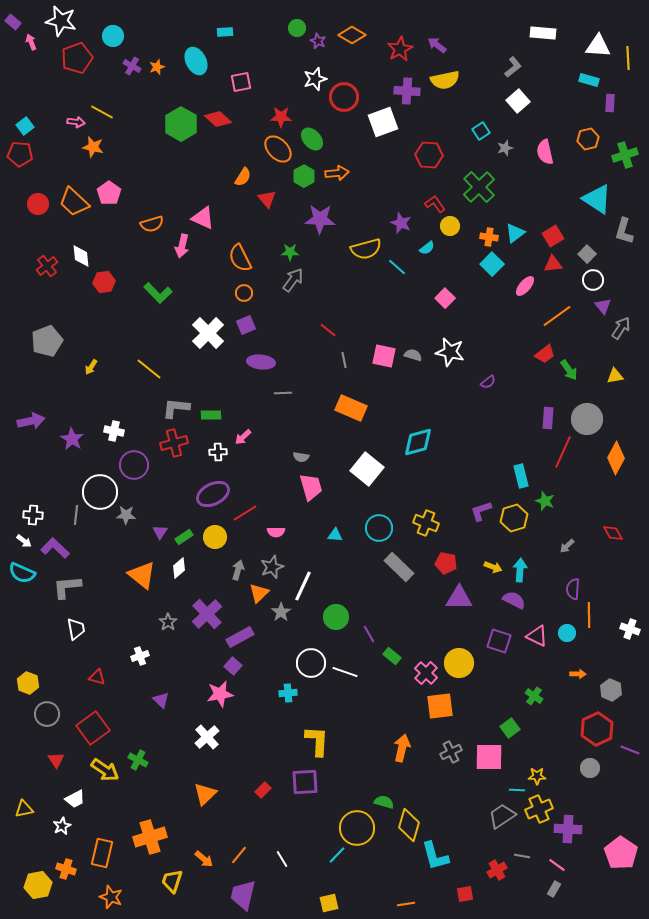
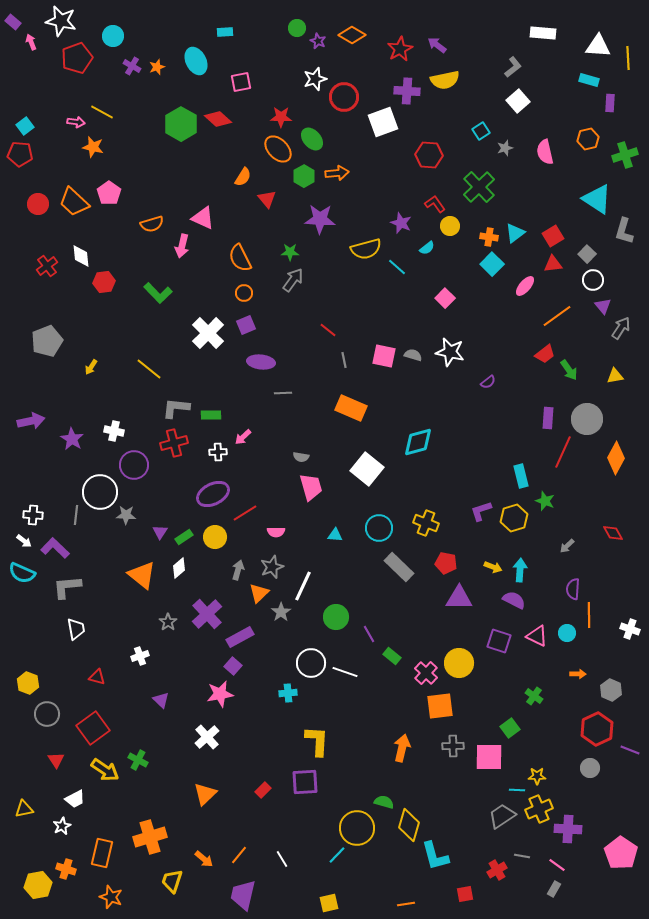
gray cross at (451, 752): moved 2 px right, 6 px up; rotated 25 degrees clockwise
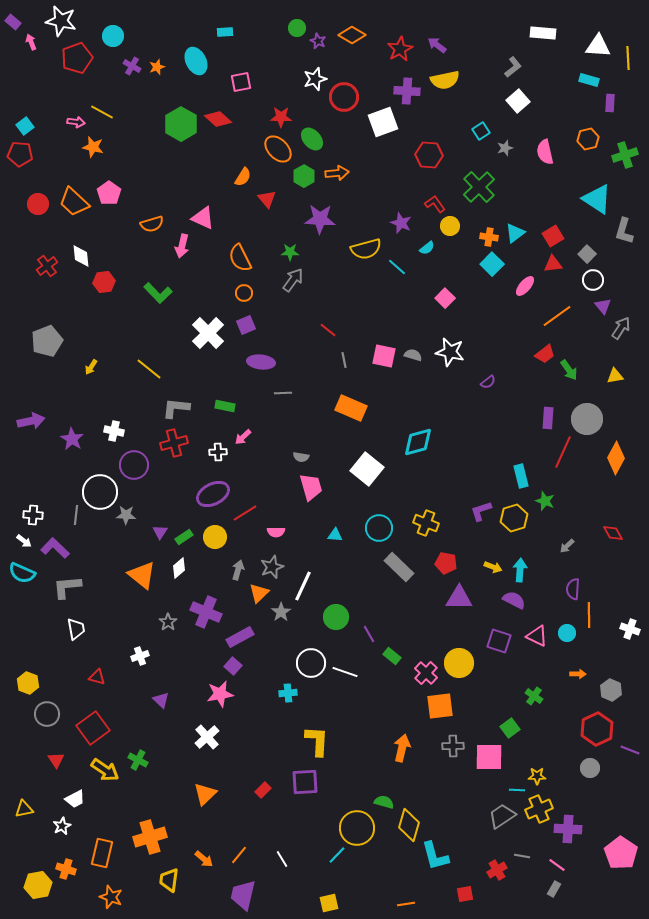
green rectangle at (211, 415): moved 14 px right, 9 px up; rotated 12 degrees clockwise
purple cross at (207, 614): moved 1 px left, 2 px up; rotated 24 degrees counterclockwise
yellow trapezoid at (172, 881): moved 3 px left, 1 px up; rotated 10 degrees counterclockwise
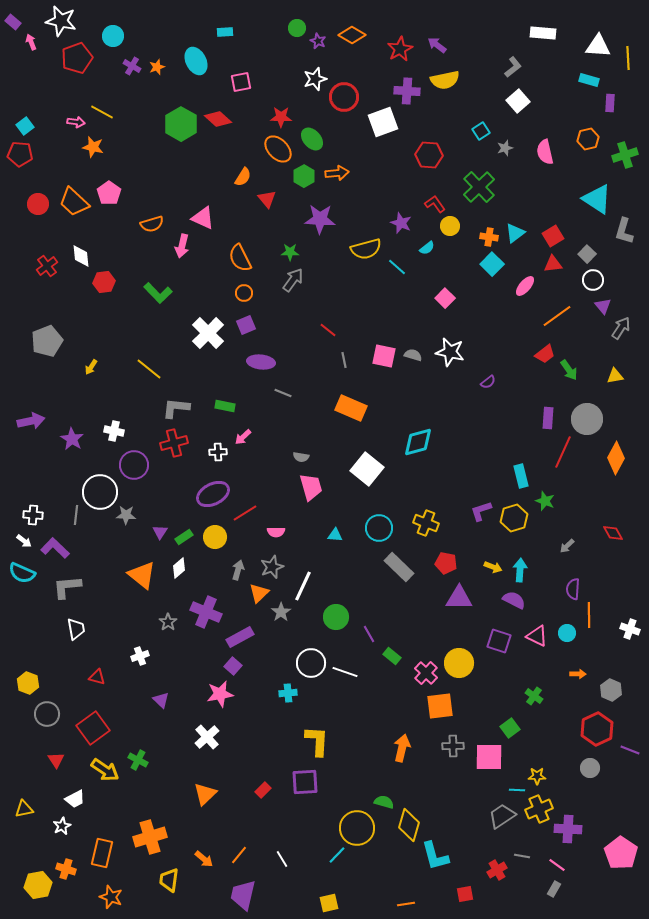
gray line at (283, 393): rotated 24 degrees clockwise
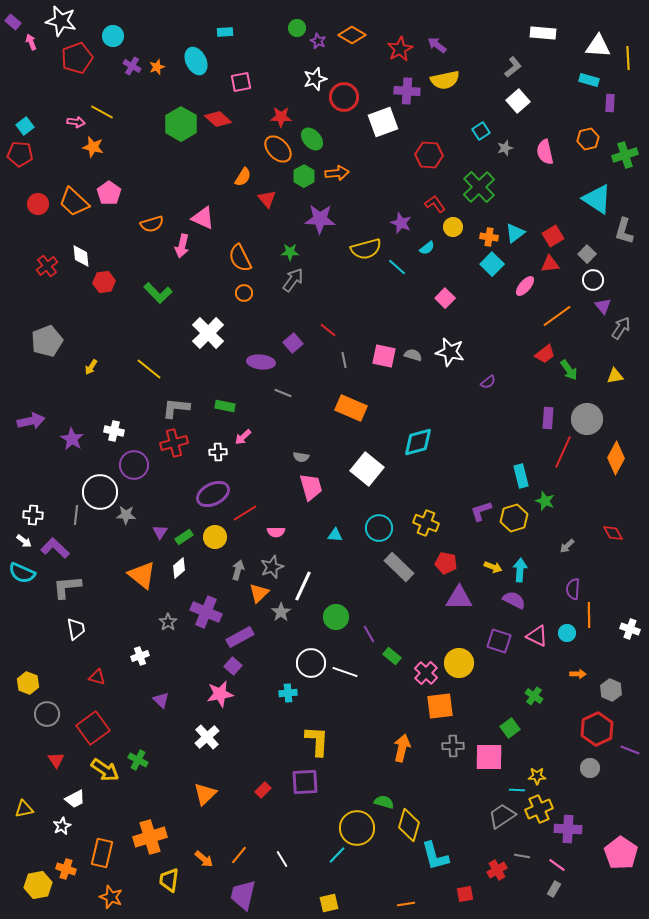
yellow circle at (450, 226): moved 3 px right, 1 px down
red triangle at (553, 264): moved 3 px left
purple square at (246, 325): moved 47 px right, 18 px down; rotated 18 degrees counterclockwise
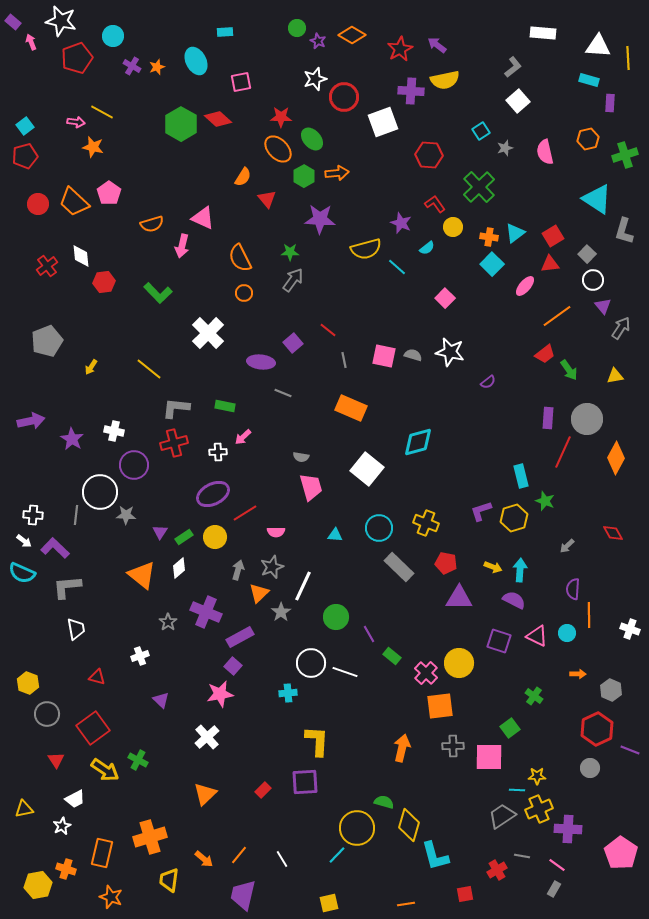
purple cross at (407, 91): moved 4 px right
red pentagon at (20, 154): moved 5 px right, 2 px down; rotated 20 degrees counterclockwise
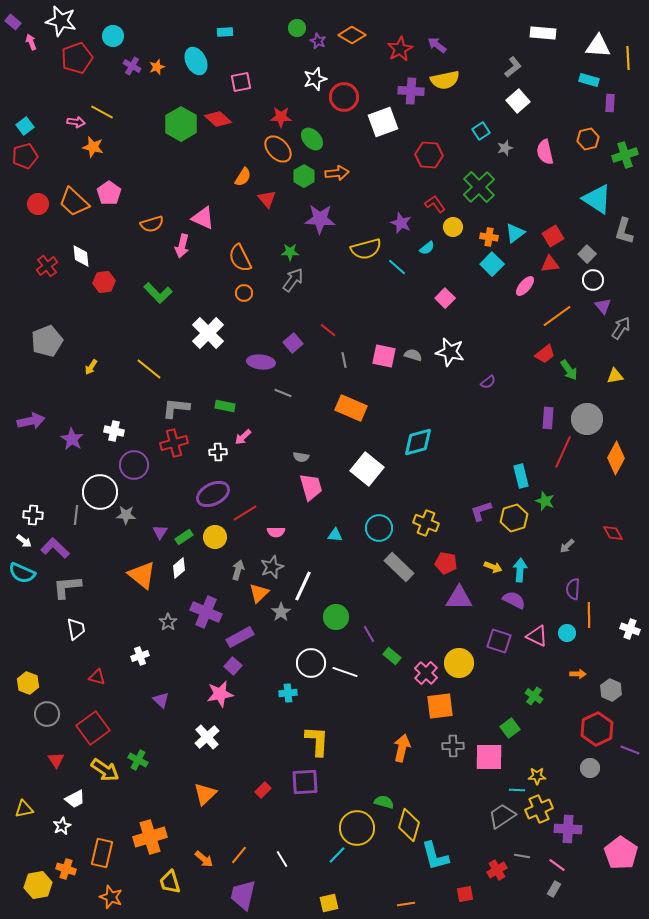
yellow trapezoid at (169, 880): moved 1 px right, 2 px down; rotated 25 degrees counterclockwise
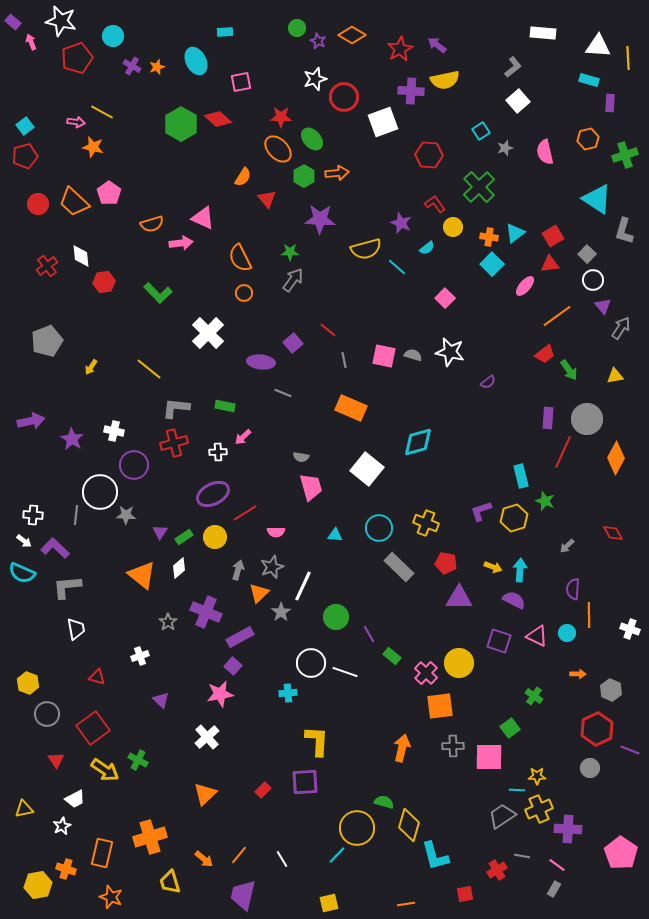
pink arrow at (182, 246): moved 1 px left, 3 px up; rotated 110 degrees counterclockwise
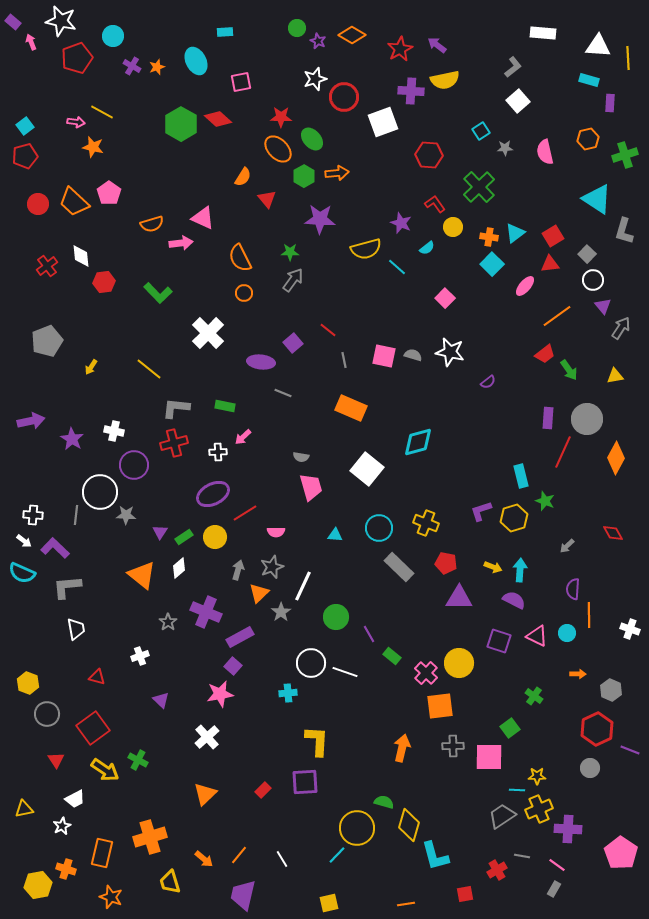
gray star at (505, 148): rotated 14 degrees clockwise
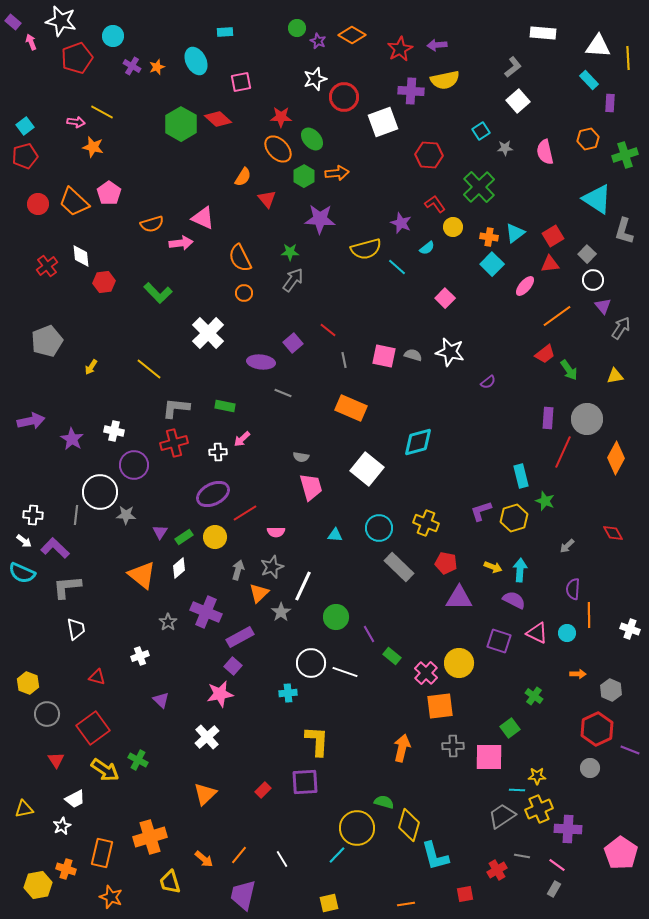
purple arrow at (437, 45): rotated 42 degrees counterclockwise
cyan rectangle at (589, 80): rotated 30 degrees clockwise
pink arrow at (243, 437): moved 1 px left, 2 px down
pink triangle at (537, 636): moved 3 px up
